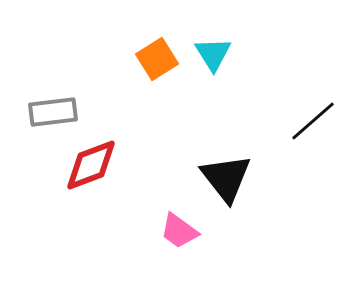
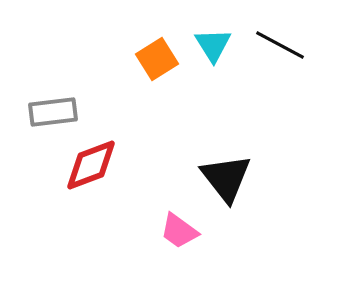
cyan triangle: moved 9 px up
black line: moved 33 px left, 76 px up; rotated 69 degrees clockwise
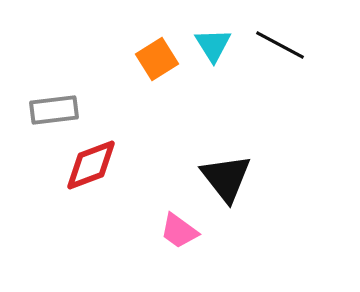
gray rectangle: moved 1 px right, 2 px up
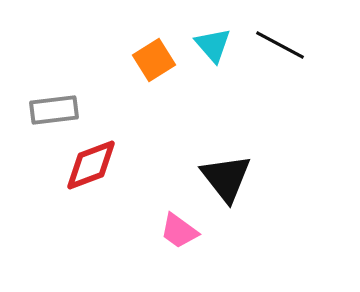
cyan triangle: rotated 9 degrees counterclockwise
orange square: moved 3 px left, 1 px down
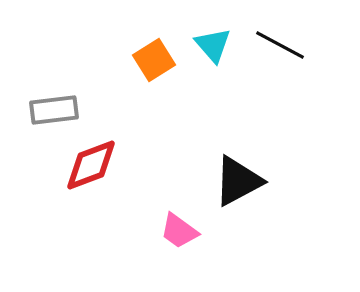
black triangle: moved 12 px right, 3 px down; rotated 40 degrees clockwise
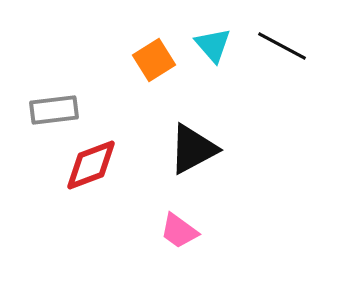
black line: moved 2 px right, 1 px down
black triangle: moved 45 px left, 32 px up
